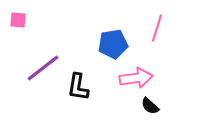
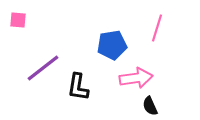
blue pentagon: moved 1 px left, 1 px down
black semicircle: rotated 24 degrees clockwise
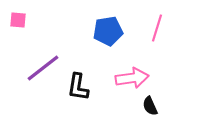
blue pentagon: moved 4 px left, 14 px up
pink arrow: moved 4 px left
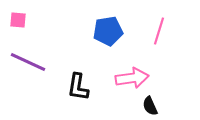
pink line: moved 2 px right, 3 px down
purple line: moved 15 px left, 6 px up; rotated 63 degrees clockwise
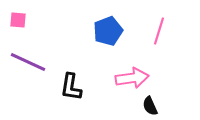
blue pentagon: rotated 12 degrees counterclockwise
black L-shape: moved 7 px left
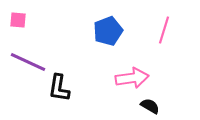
pink line: moved 5 px right, 1 px up
black L-shape: moved 12 px left, 1 px down
black semicircle: rotated 144 degrees clockwise
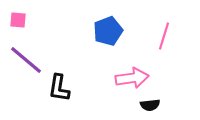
pink line: moved 6 px down
purple line: moved 2 px left, 2 px up; rotated 15 degrees clockwise
black semicircle: moved 1 px up; rotated 144 degrees clockwise
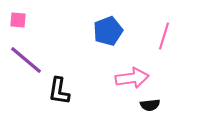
black L-shape: moved 3 px down
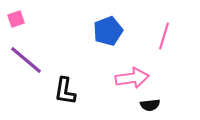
pink square: moved 2 px left, 1 px up; rotated 24 degrees counterclockwise
black L-shape: moved 6 px right
